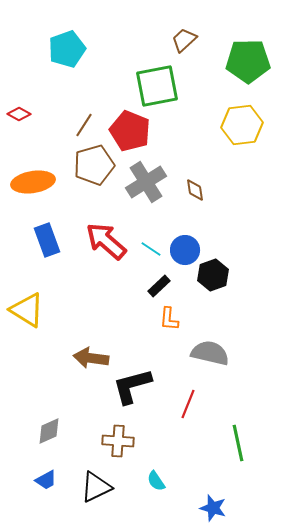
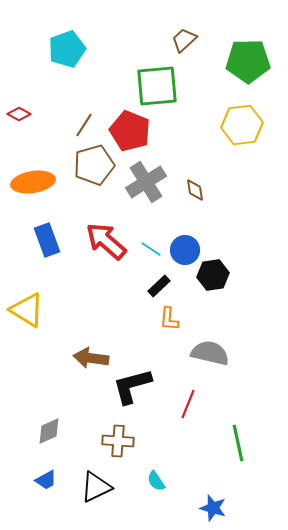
green square: rotated 6 degrees clockwise
black hexagon: rotated 12 degrees clockwise
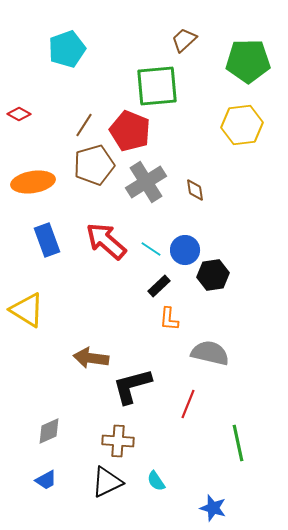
black triangle: moved 11 px right, 5 px up
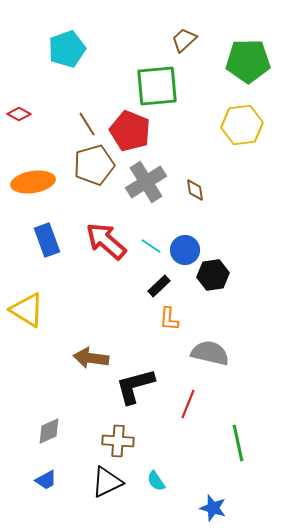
brown line: moved 3 px right, 1 px up; rotated 65 degrees counterclockwise
cyan line: moved 3 px up
black L-shape: moved 3 px right
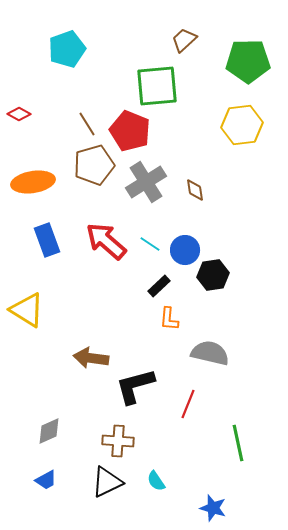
cyan line: moved 1 px left, 2 px up
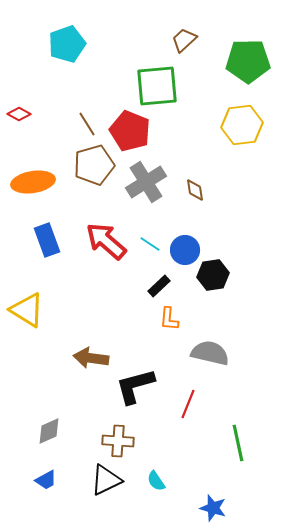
cyan pentagon: moved 5 px up
black triangle: moved 1 px left, 2 px up
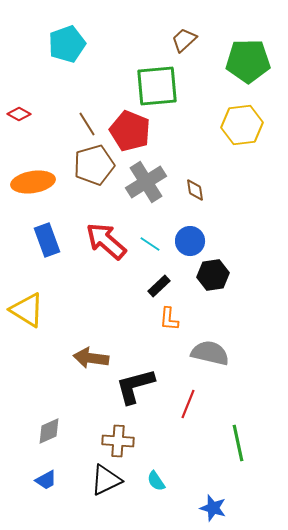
blue circle: moved 5 px right, 9 px up
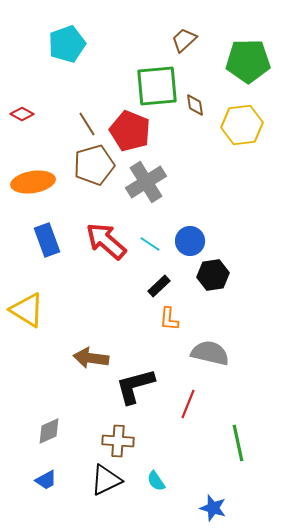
red diamond: moved 3 px right
brown diamond: moved 85 px up
